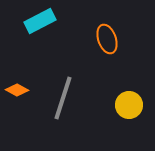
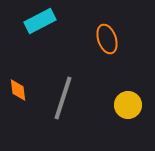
orange diamond: moved 1 px right; rotated 55 degrees clockwise
yellow circle: moved 1 px left
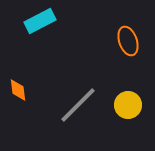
orange ellipse: moved 21 px right, 2 px down
gray line: moved 15 px right, 7 px down; rotated 27 degrees clockwise
